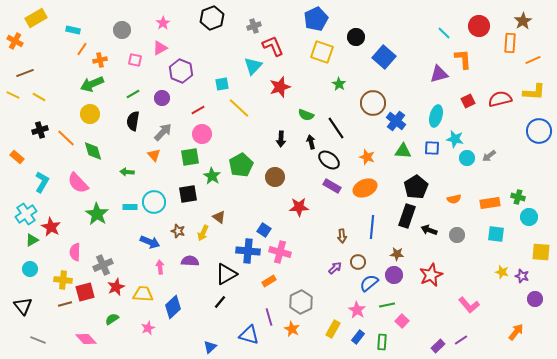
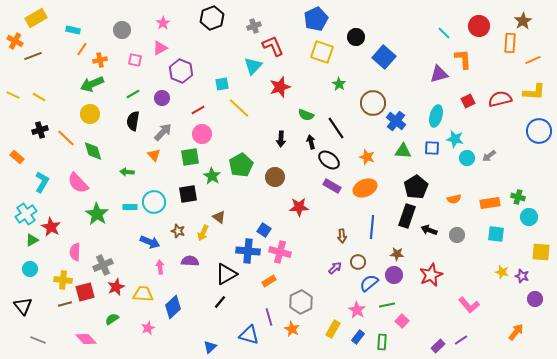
brown line at (25, 73): moved 8 px right, 17 px up
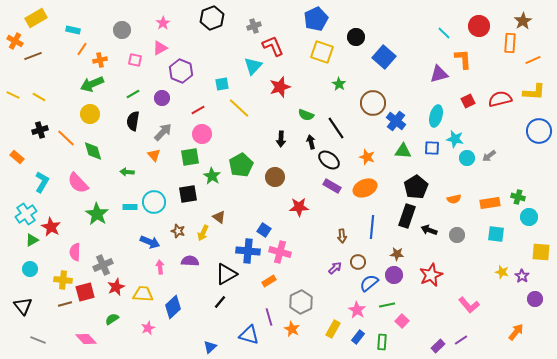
purple star at (522, 276): rotated 16 degrees clockwise
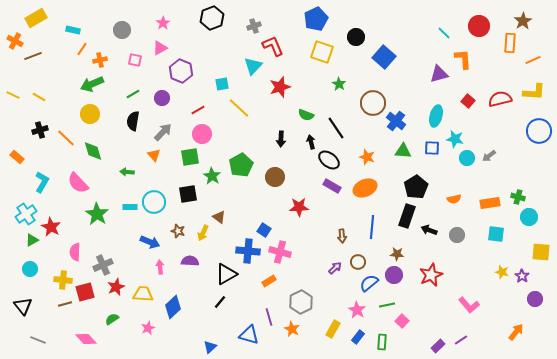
red square at (468, 101): rotated 24 degrees counterclockwise
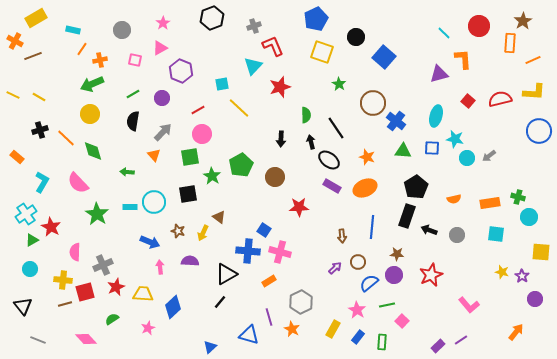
green semicircle at (306, 115): rotated 112 degrees counterclockwise
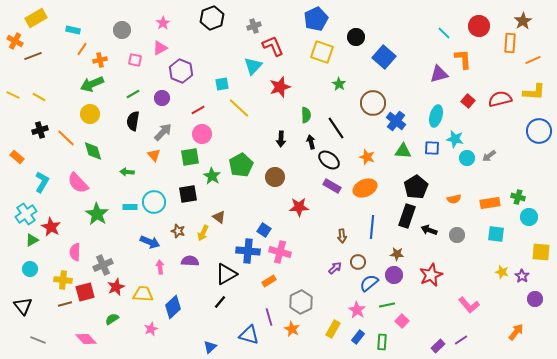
pink star at (148, 328): moved 3 px right, 1 px down
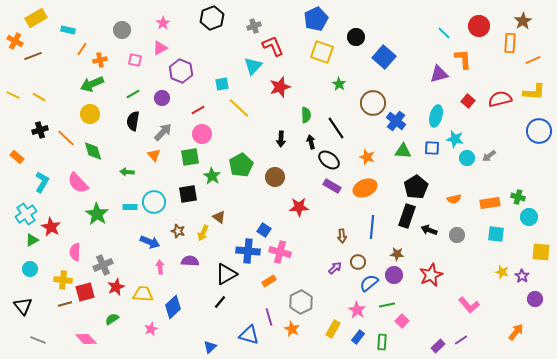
cyan rectangle at (73, 30): moved 5 px left
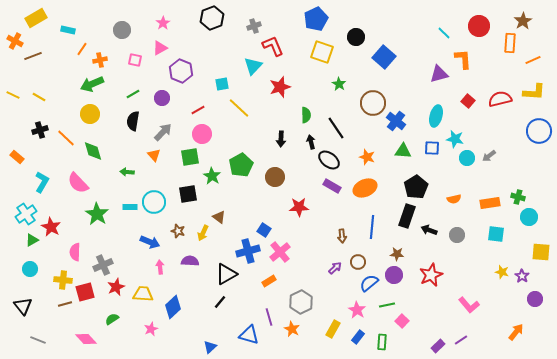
blue cross at (248, 251): rotated 20 degrees counterclockwise
pink cross at (280, 252): rotated 35 degrees clockwise
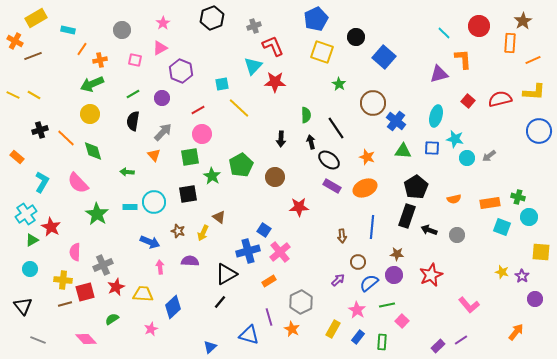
red star at (280, 87): moved 5 px left, 5 px up; rotated 20 degrees clockwise
yellow line at (39, 97): moved 5 px left, 2 px up
cyan square at (496, 234): moved 6 px right, 7 px up; rotated 12 degrees clockwise
purple arrow at (335, 268): moved 3 px right, 12 px down
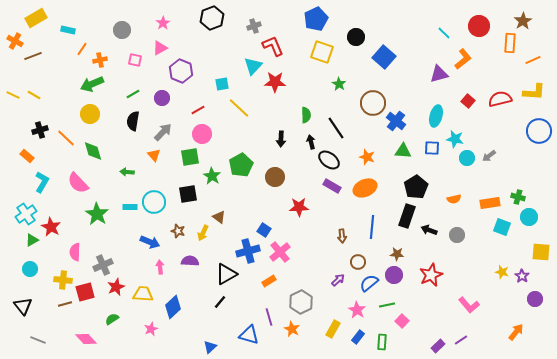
orange L-shape at (463, 59): rotated 55 degrees clockwise
orange rectangle at (17, 157): moved 10 px right, 1 px up
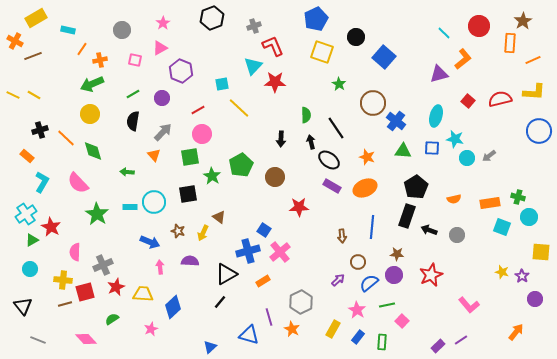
orange rectangle at (269, 281): moved 6 px left
